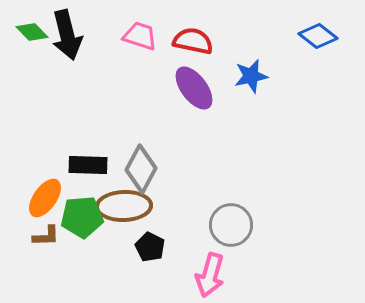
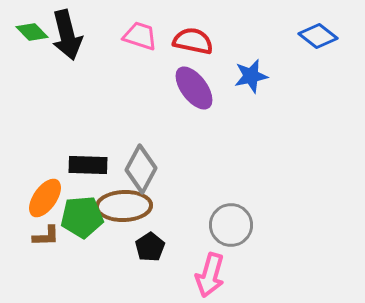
black pentagon: rotated 12 degrees clockwise
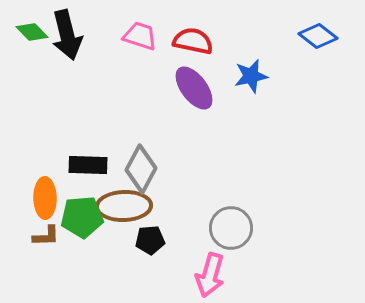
orange ellipse: rotated 36 degrees counterclockwise
gray circle: moved 3 px down
black pentagon: moved 7 px up; rotated 28 degrees clockwise
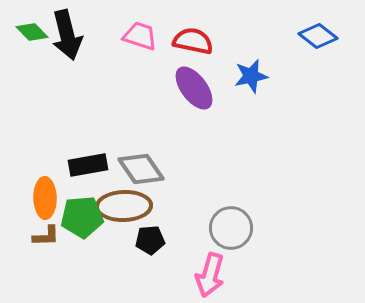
black rectangle: rotated 12 degrees counterclockwise
gray diamond: rotated 63 degrees counterclockwise
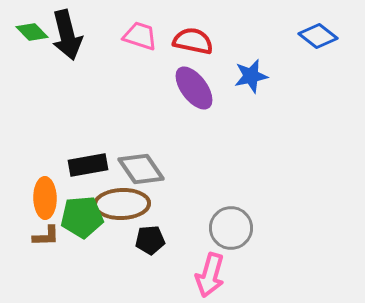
brown ellipse: moved 2 px left, 2 px up
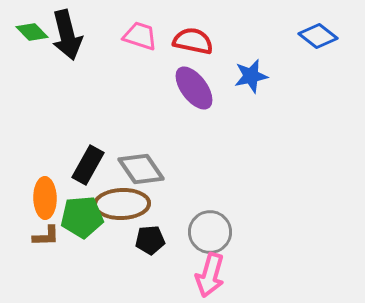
black rectangle: rotated 51 degrees counterclockwise
gray circle: moved 21 px left, 4 px down
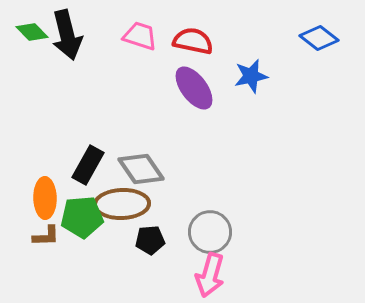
blue diamond: moved 1 px right, 2 px down
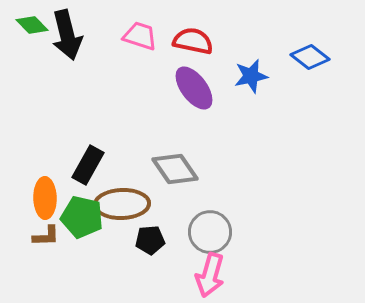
green diamond: moved 7 px up
blue diamond: moved 9 px left, 19 px down
gray diamond: moved 34 px right
green pentagon: rotated 18 degrees clockwise
